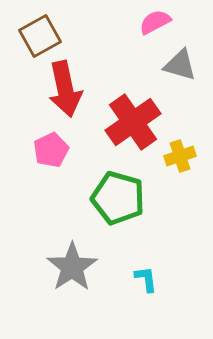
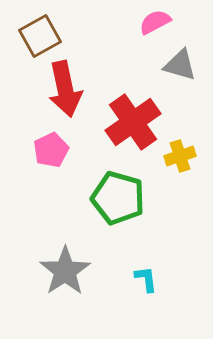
gray star: moved 7 px left, 4 px down
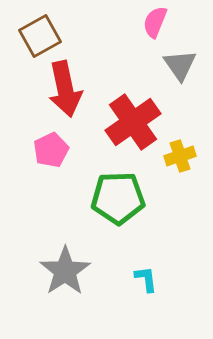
pink semicircle: rotated 40 degrees counterclockwise
gray triangle: rotated 39 degrees clockwise
green pentagon: rotated 18 degrees counterclockwise
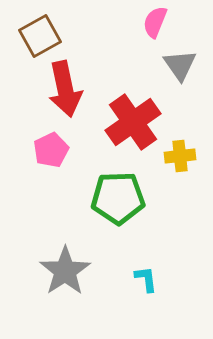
yellow cross: rotated 12 degrees clockwise
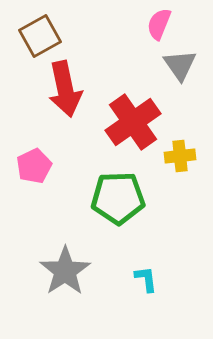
pink semicircle: moved 4 px right, 2 px down
pink pentagon: moved 17 px left, 16 px down
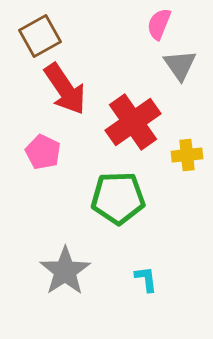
red arrow: rotated 22 degrees counterclockwise
yellow cross: moved 7 px right, 1 px up
pink pentagon: moved 9 px right, 14 px up; rotated 20 degrees counterclockwise
